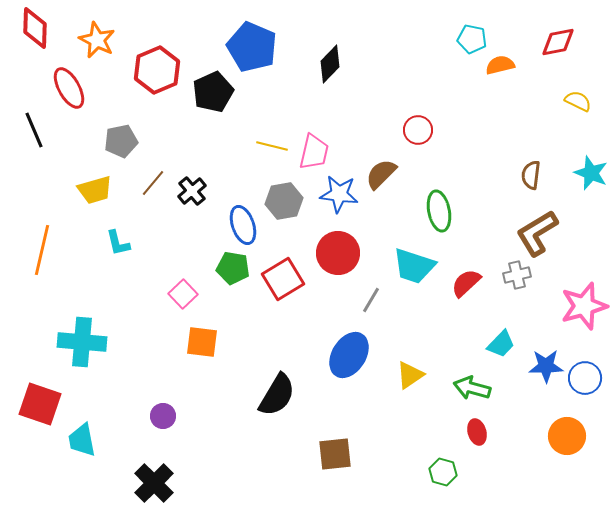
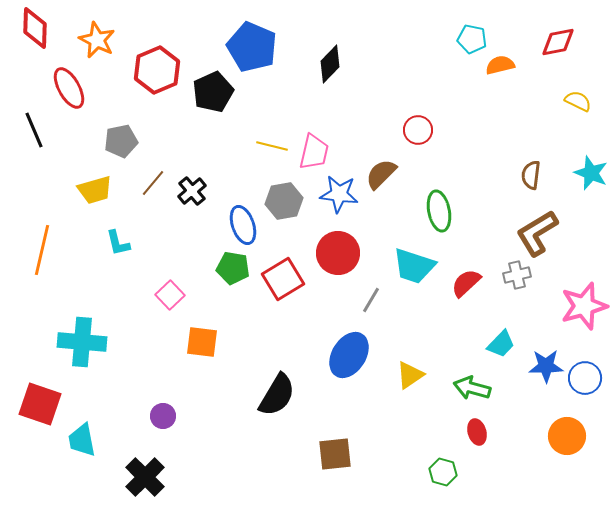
pink square at (183, 294): moved 13 px left, 1 px down
black cross at (154, 483): moved 9 px left, 6 px up
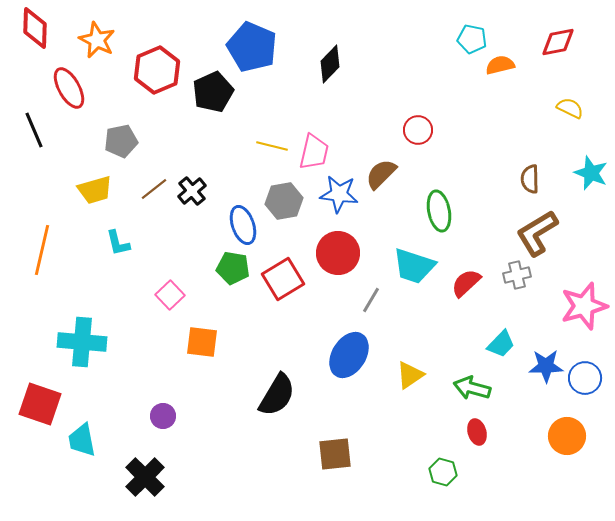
yellow semicircle at (578, 101): moved 8 px left, 7 px down
brown semicircle at (531, 175): moved 1 px left, 4 px down; rotated 8 degrees counterclockwise
brown line at (153, 183): moved 1 px right, 6 px down; rotated 12 degrees clockwise
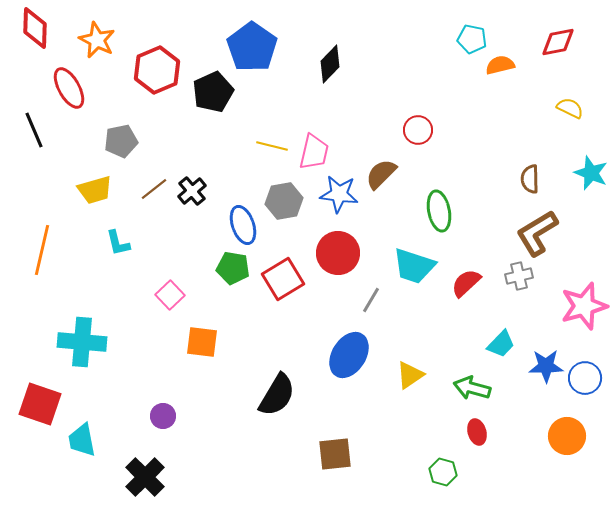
blue pentagon at (252, 47): rotated 12 degrees clockwise
gray cross at (517, 275): moved 2 px right, 1 px down
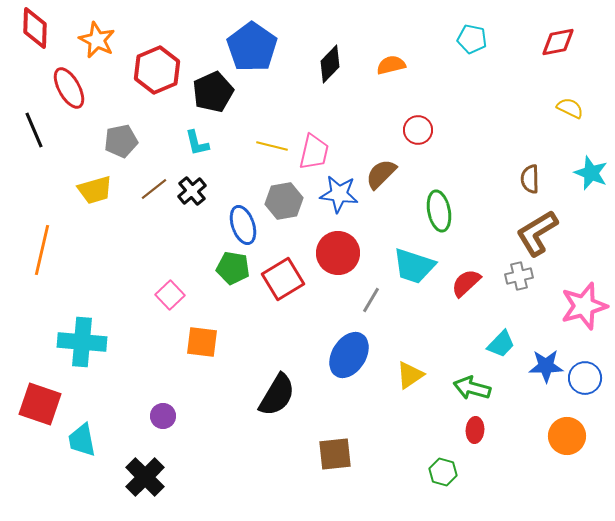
orange semicircle at (500, 65): moved 109 px left
cyan L-shape at (118, 243): moved 79 px right, 100 px up
red ellipse at (477, 432): moved 2 px left, 2 px up; rotated 20 degrees clockwise
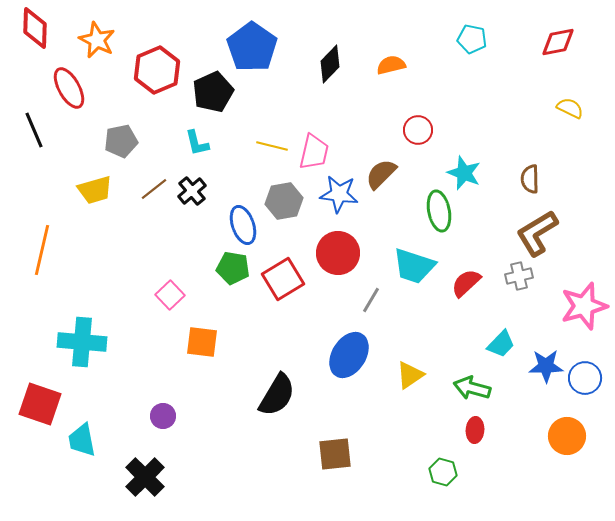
cyan star at (591, 173): moved 127 px left
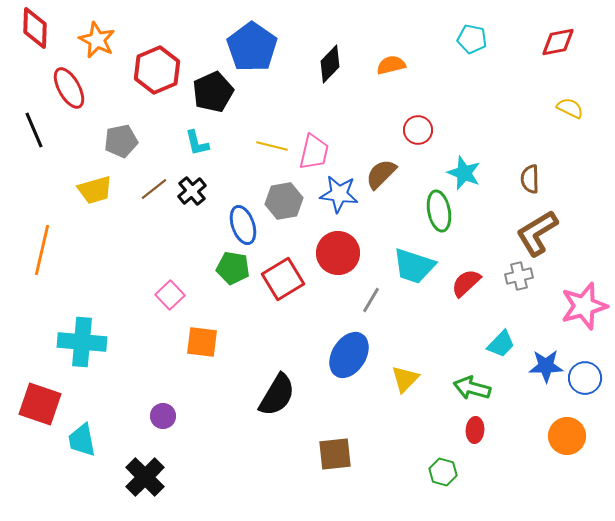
yellow triangle at (410, 375): moved 5 px left, 4 px down; rotated 12 degrees counterclockwise
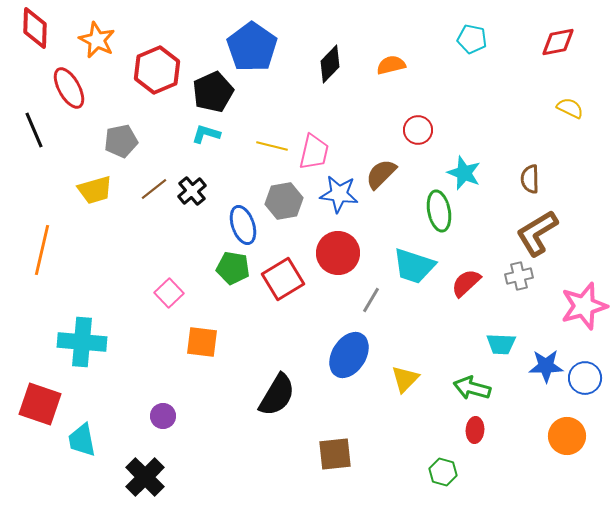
cyan L-shape at (197, 143): moved 9 px right, 9 px up; rotated 120 degrees clockwise
pink square at (170, 295): moved 1 px left, 2 px up
cyan trapezoid at (501, 344): rotated 48 degrees clockwise
